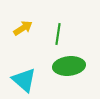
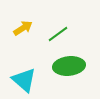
green line: rotated 45 degrees clockwise
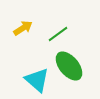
green ellipse: rotated 56 degrees clockwise
cyan triangle: moved 13 px right
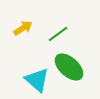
green ellipse: moved 1 px down; rotated 8 degrees counterclockwise
